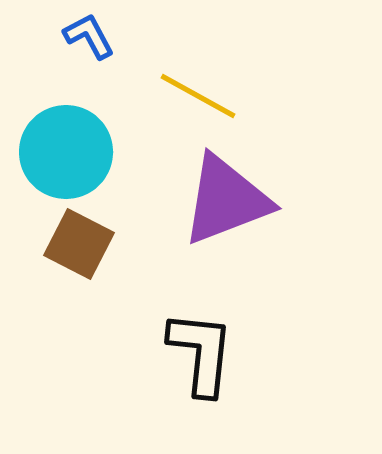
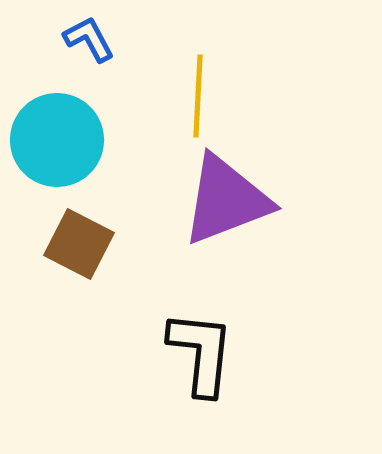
blue L-shape: moved 3 px down
yellow line: rotated 64 degrees clockwise
cyan circle: moved 9 px left, 12 px up
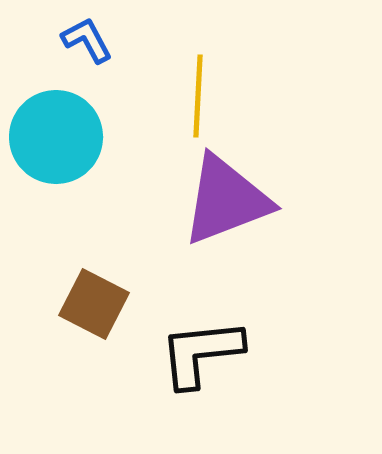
blue L-shape: moved 2 px left, 1 px down
cyan circle: moved 1 px left, 3 px up
brown square: moved 15 px right, 60 px down
black L-shape: rotated 102 degrees counterclockwise
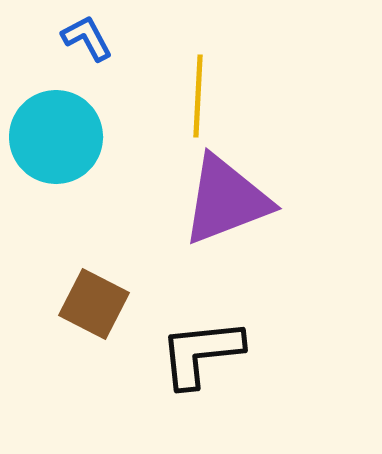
blue L-shape: moved 2 px up
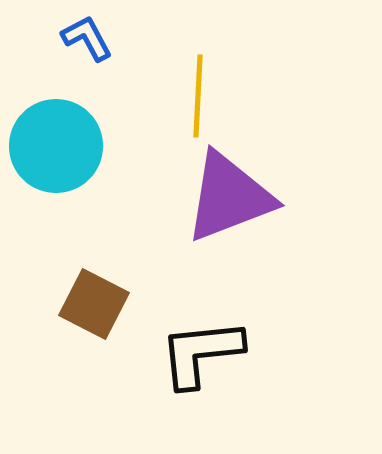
cyan circle: moved 9 px down
purple triangle: moved 3 px right, 3 px up
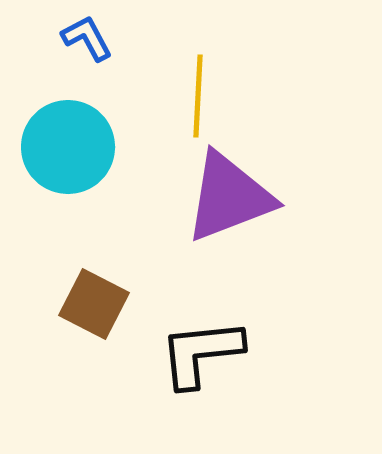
cyan circle: moved 12 px right, 1 px down
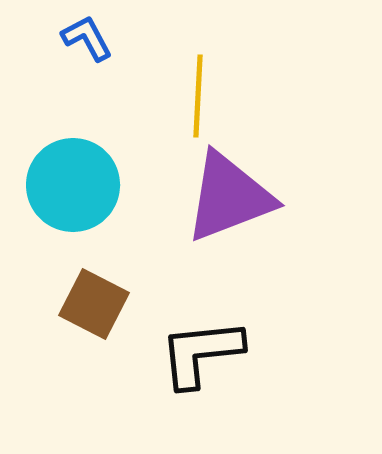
cyan circle: moved 5 px right, 38 px down
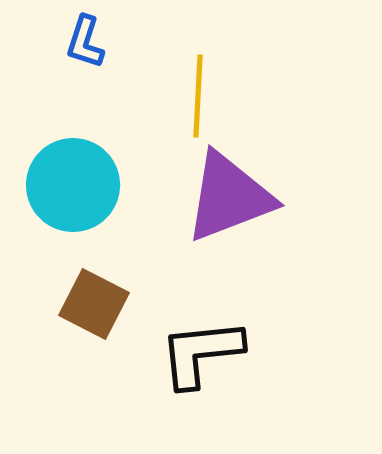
blue L-shape: moved 2 px left, 4 px down; rotated 134 degrees counterclockwise
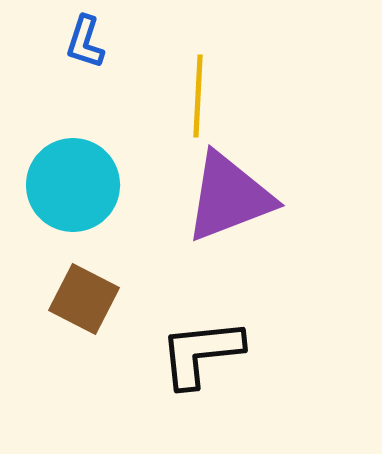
brown square: moved 10 px left, 5 px up
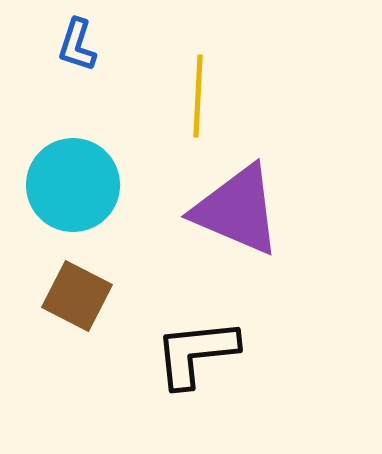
blue L-shape: moved 8 px left, 3 px down
purple triangle: moved 8 px right, 13 px down; rotated 44 degrees clockwise
brown square: moved 7 px left, 3 px up
black L-shape: moved 5 px left
